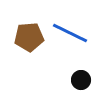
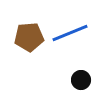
blue line: rotated 48 degrees counterclockwise
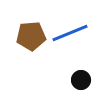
brown pentagon: moved 2 px right, 1 px up
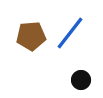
blue line: rotated 30 degrees counterclockwise
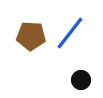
brown pentagon: rotated 8 degrees clockwise
